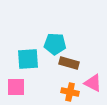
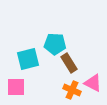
cyan square: rotated 10 degrees counterclockwise
brown rectangle: rotated 42 degrees clockwise
orange cross: moved 2 px right, 2 px up; rotated 12 degrees clockwise
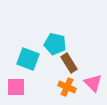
cyan pentagon: rotated 10 degrees clockwise
cyan square: rotated 35 degrees clockwise
pink triangle: rotated 18 degrees clockwise
orange cross: moved 5 px left, 3 px up
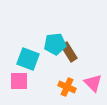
cyan pentagon: rotated 20 degrees counterclockwise
brown rectangle: moved 11 px up
pink square: moved 3 px right, 6 px up
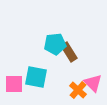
cyan square: moved 8 px right, 18 px down; rotated 10 degrees counterclockwise
pink square: moved 5 px left, 3 px down
orange cross: moved 11 px right, 3 px down; rotated 18 degrees clockwise
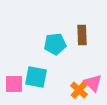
brown rectangle: moved 13 px right, 17 px up; rotated 30 degrees clockwise
orange cross: moved 1 px right
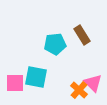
brown rectangle: rotated 30 degrees counterclockwise
pink square: moved 1 px right, 1 px up
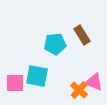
cyan square: moved 1 px right, 1 px up
pink triangle: moved 1 px right, 1 px up; rotated 24 degrees counterclockwise
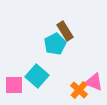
brown rectangle: moved 17 px left, 4 px up
cyan pentagon: rotated 20 degrees counterclockwise
cyan square: rotated 30 degrees clockwise
pink square: moved 1 px left, 2 px down
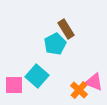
brown rectangle: moved 1 px right, 2 px up
